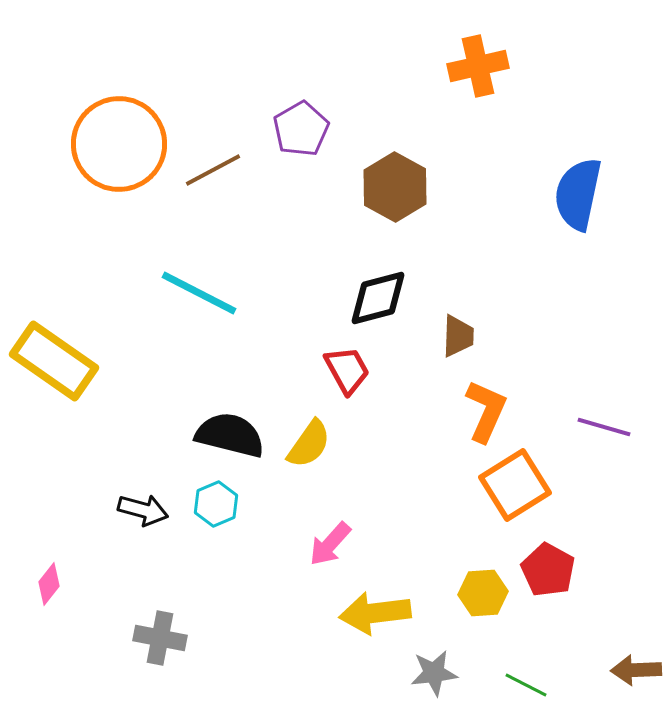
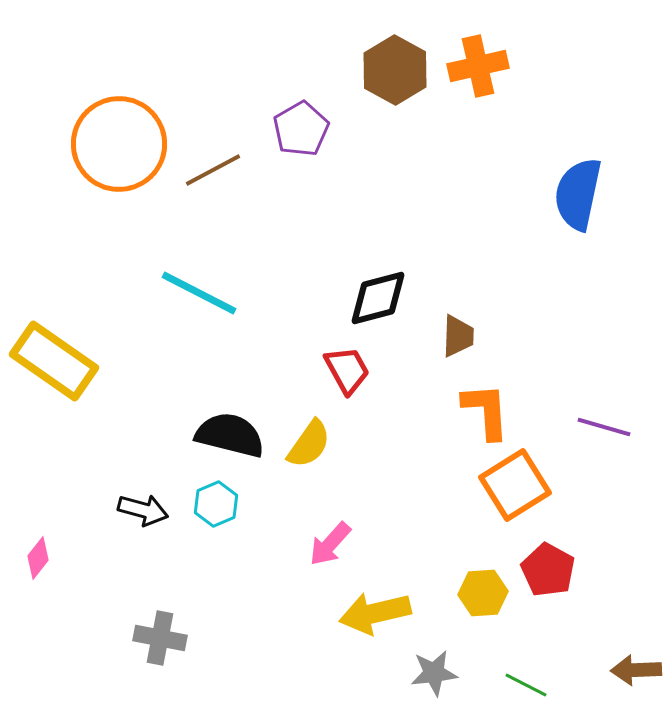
brown hexagon: moved 117 px up
orange L-shape: rotated 28 degrees counterclockwise
pink diamond: moved 11 px left, 26 px up
yellow arrow: rotated 6 degrees counterclockwise
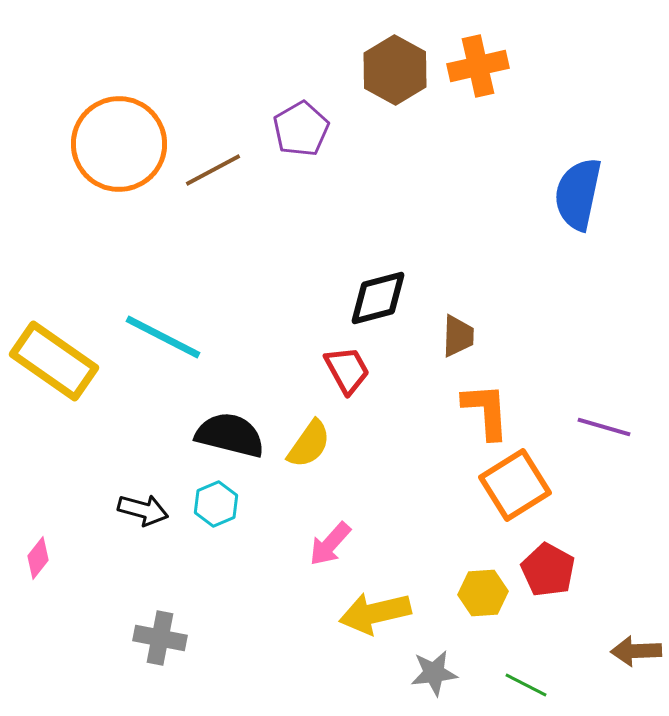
cyan line: moved 36 px left, 44 px down
brown arrow: moved 19 px up
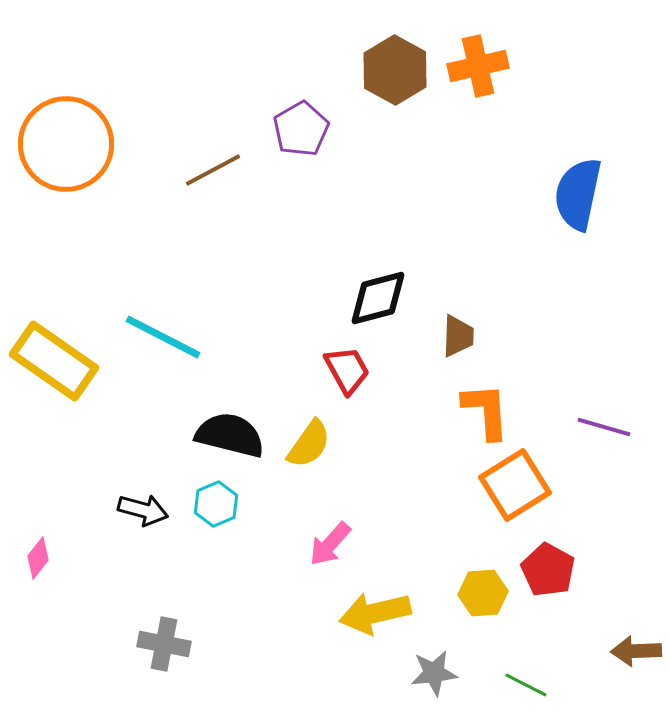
orange circle: moved 53 px left
gray cross: moved 4 px right, 6 px down
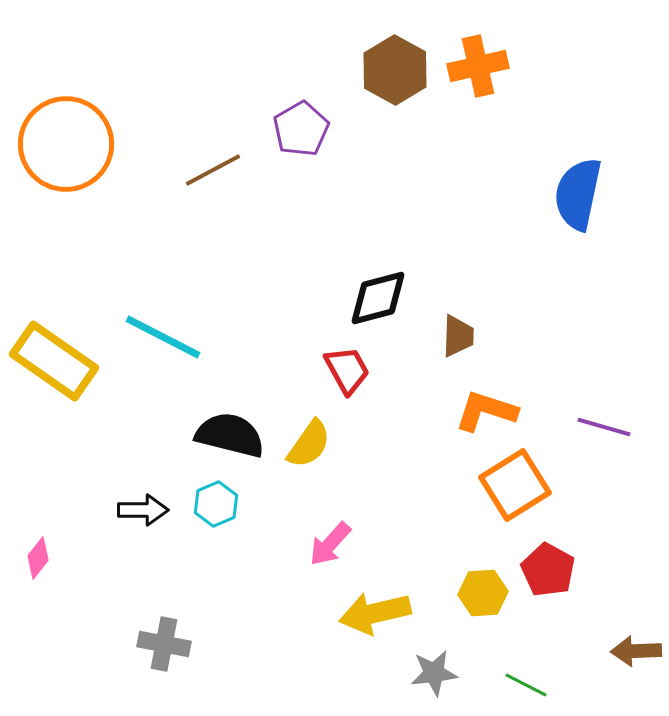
orange L-shape: rotated 68 degrees counterclockwise
black arrow: rotated 15 degrees counterclockwise
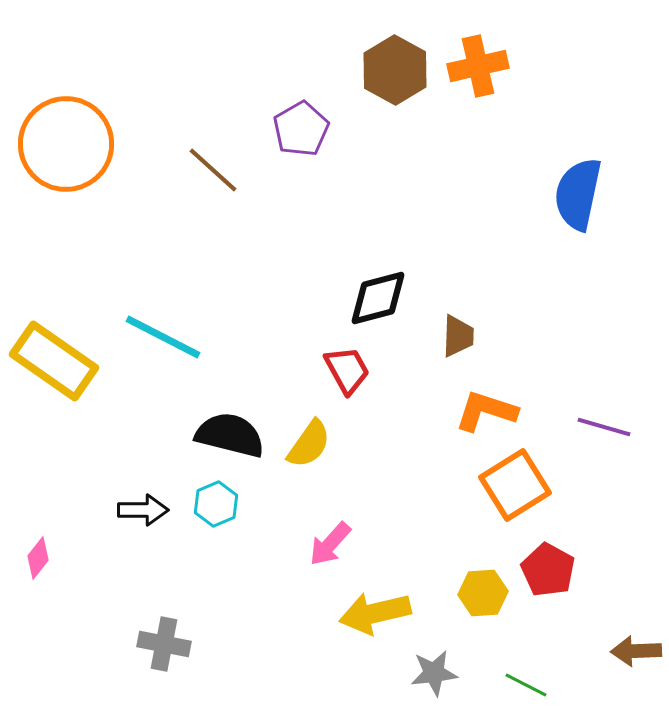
brown line: rotated 70 degrees clockwise
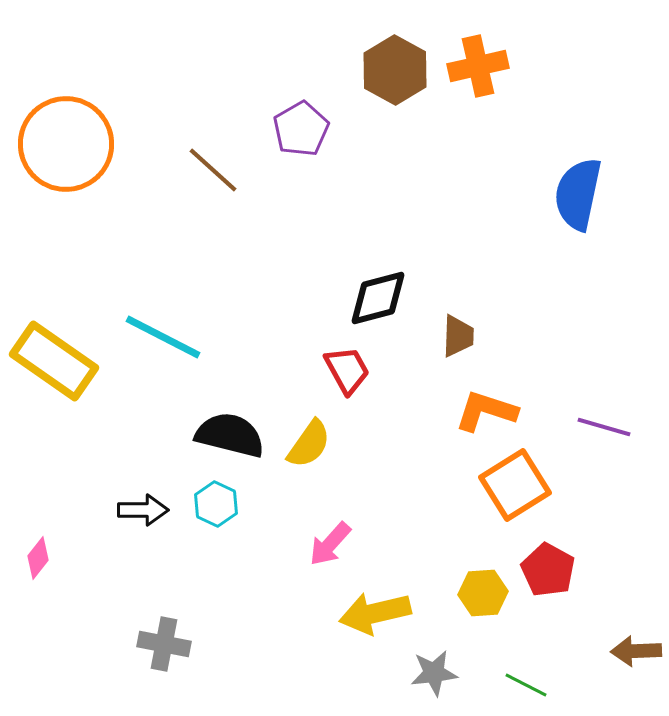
cyan hexagon: rotated 12 degrees counterclockwise
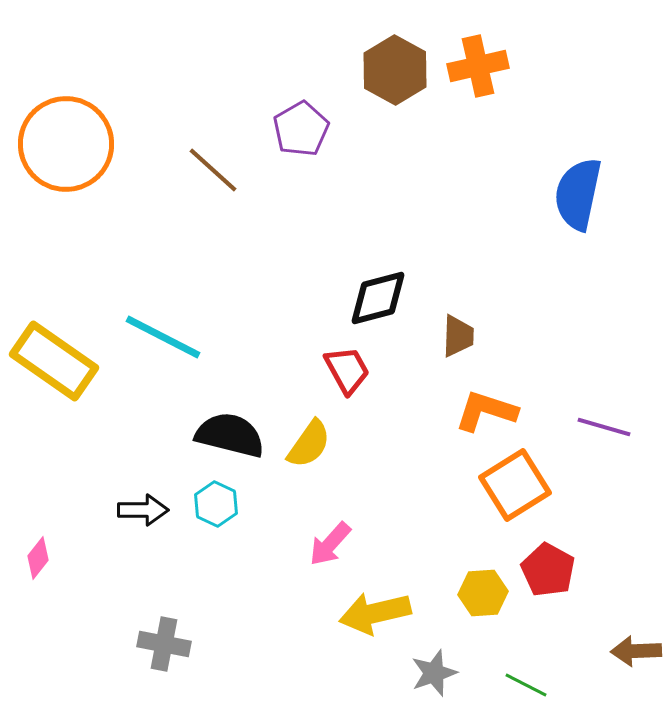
gray star: rotated 12 degrees counterclockwise
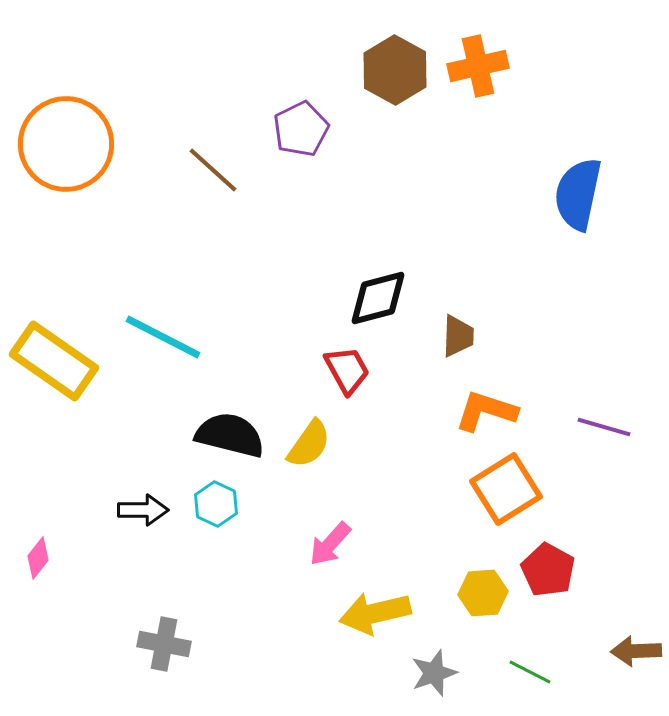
purple pentagon: rotated 4 degrees clockwise
orange square: moved 9 px left, 4 px down
green line: moved 4 px right, 13 px up
